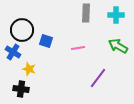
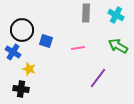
cyan cross: rotated 28 degrees clockwise
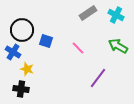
gray rectangle: moved 2 px right; rotated 54 degrees clockwise
pink line: rotated 56 degrees clockwise
yellow star: moved 2 px left
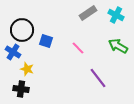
purple line: rotated 75 degrees counterclockwise
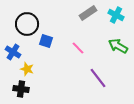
black circle: moved 5 px right, 6 px up
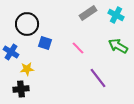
blue square: moved 1 px left, 2 px down
blue cross: moved 2 px left
yellow star: rotated 24 degrees counterclockwise
black cross: rotated 14 degrees counterclockwise
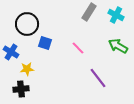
gray rectangle: moved 1 px right, 1 px up; rotated 24 degrees counterclockwise
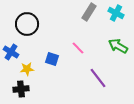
cyan cross: moved 2 px up
blue square: moved 7 px right, 16 px down
